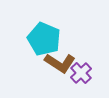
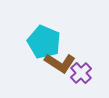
cyan pentagon: moved 3 px down
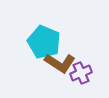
purple cross: rotated 20 degrees clockwise
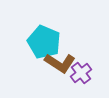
purple cross: rotated 15 degrees counterclockwise
